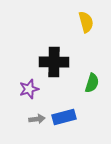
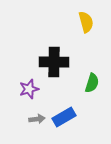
blue rectangle: rotated 15 degrees counterclockwise
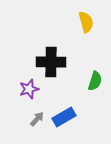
black cross: moved 3 px left
green semicircle: moved 3 px right, 2 px up
gray arrow: rotated 42 degrees counterclockwise
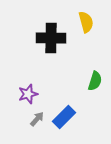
black cross: moved 24 px up
purple star: moved 1 px left, 5 px down
blue rectangle: rotated 15 degrees counterclockwise
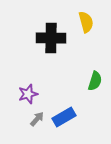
blue rectangle: rotated 15 degrees clockwise
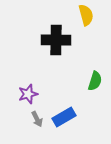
yellow semicircle: moved 7 px up
black cross: moved 5 px right, 2 px down
gray arrow: rotated 112 degrees clockwise
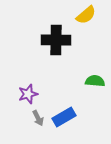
yellow semicircle: rotated 65 degrees clockwise
green semicircle: rotated 102 degrees counterclockwise
gray arrow: moved 1 px right, 1 px up
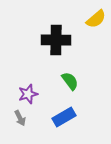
yellow semicircle: moved 10 px right, 4 px down
green semicircle: moved 25 px left; rotated 48 degrees clockwise
gray arrow: moved 18 px left
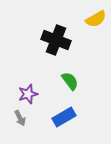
yellow semicircle: rotated 10 degrees clockwise
black cross: rotated 20 degrees clockwise
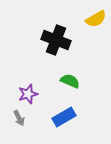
green semicircle: rotated 30 degrees counterclockwise
gray arrow: moved 1 px left
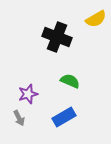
black cross: moved 1 px right, 3 px up
